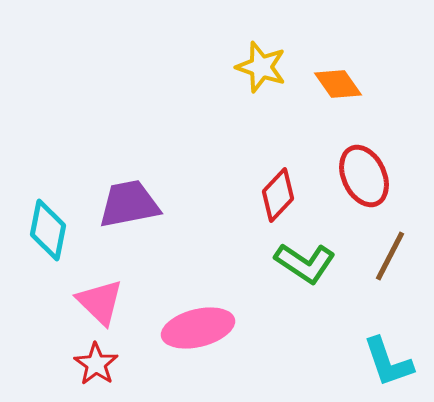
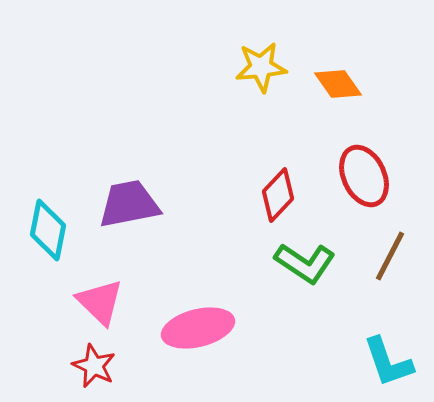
yellow star: rotated 24 degrees counterclockwise
red star: moved 2 px left, 2 px down; rotated 9 degrees counterclockwise
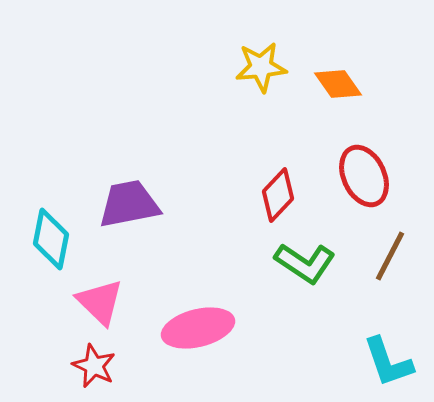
cyan diamond: moved 3 px right, 9 px down
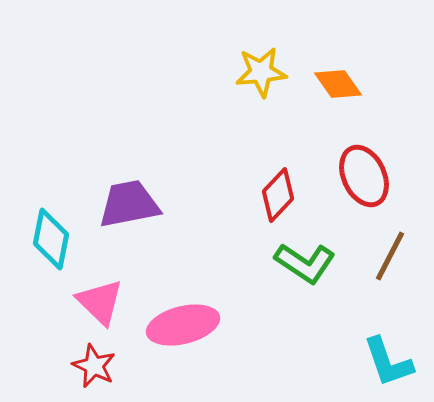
yellow star: moved 5 px down
pink ellipse: moved 15 px left, 3 px up
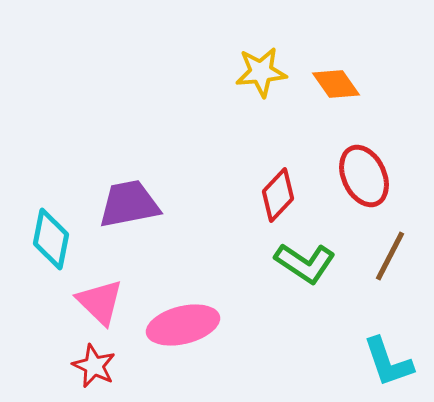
orange diamond: moved 2 px left
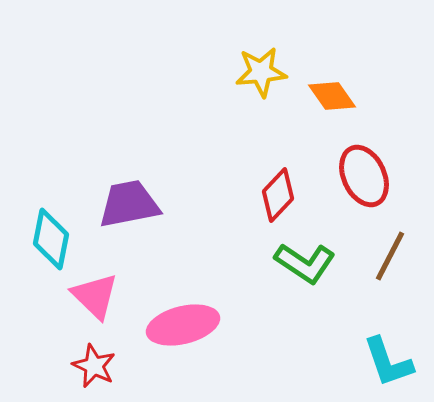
orange diamond: moved 4 px left, 12 px down
pink triangle: moved 5 px left, 6 px up
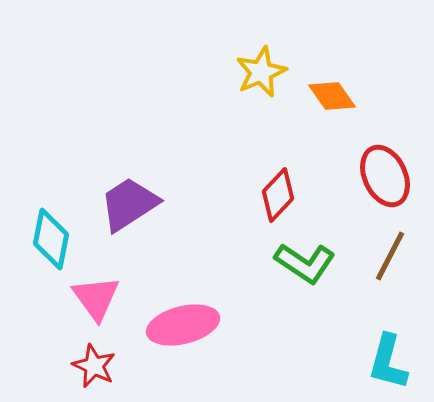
yellow star: rotated 18 degrees counterclockwise
red ellipse: moved 21 px right
purple trapezoid: rotated 22 degrees counterclockwise
pink triangle: moved 1 px right, 2 px down; rotated 10 degrees clockwise
cyan L-shape: rotated 34 degrees clockwise
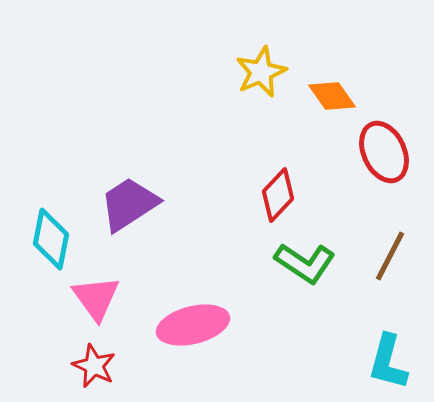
red ellipse: moved 1 px left, 24 px up
pink ellipse: moved 10 px right
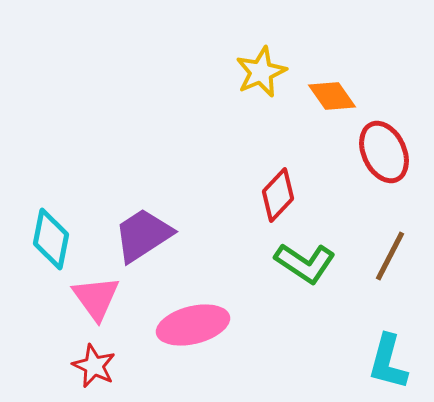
purple trapezoid: moved 14 px right, 31 px down
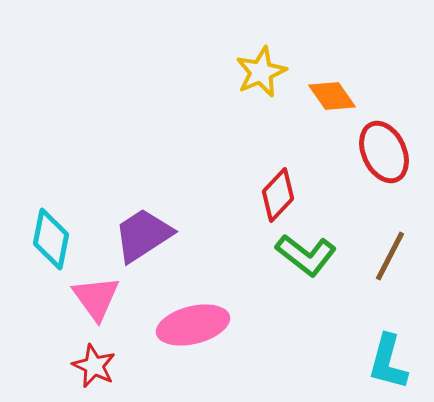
green L-shape: moved 1 px right, 8 px up; rotated 4 degrees clockwise
